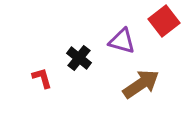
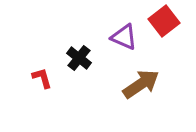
purple triangle: moved 2 px right, 4 px up; rotated 8 degrees clockwise
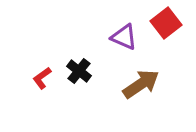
red square: moved 2 px right, 2 px down
black cross: moved 13 px down
red L-shape: rotated 110 degrees counterclockwise
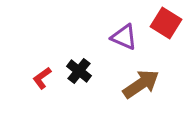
red square: rotated 20 degrees counterclockwise
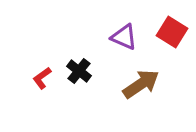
red square: moved 6 px right, 9 px down
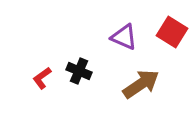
black cross: rotated 15 degrees counterclockwise
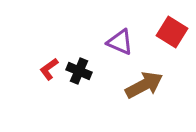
purple triangle: moved 4 px left, 5 px down
red L-shape: moved 7 px right, 9 px up
brown arrow: moved 3 px right, 1 px down; rotated 6 degrees clockwise
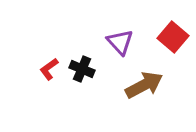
red square: moved 1 px right, 5 px down; rotated 8 degrees clockwise
purple triangle: rotated 24 degrees clockwise
black cross: moved 3 px right, 2 px up
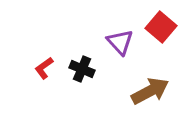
red square: moved 12 px left, 10 px up
red L-shape: moved 5 px left, 1 px up
brown arrow: moved 6 px right, 6 px down
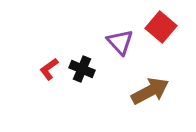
red L-shape: moved 5 px right, 1 px down
